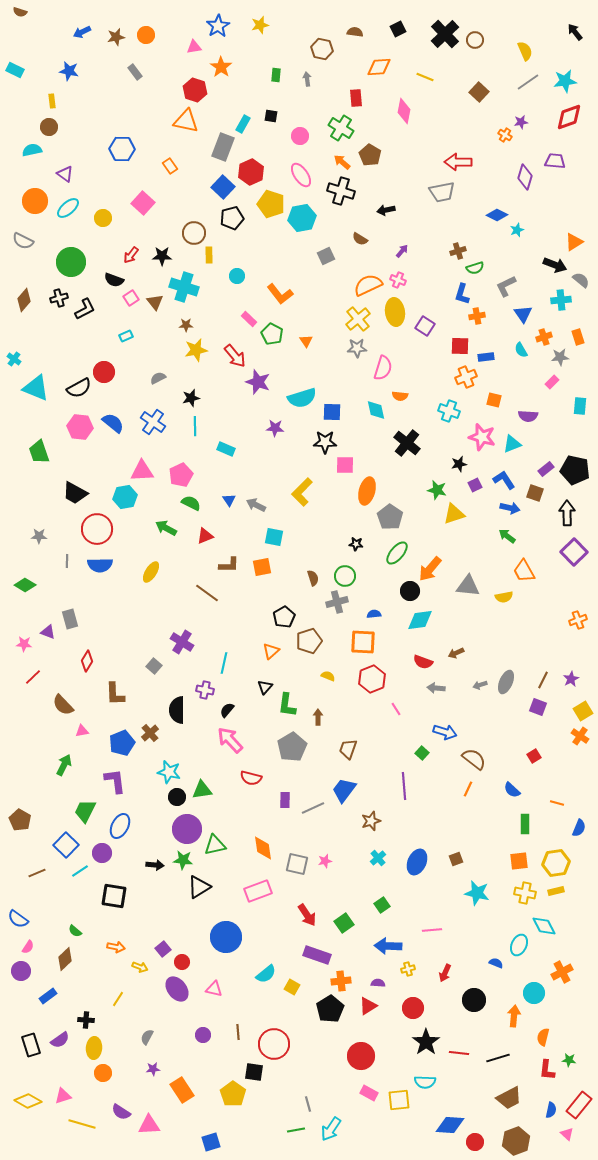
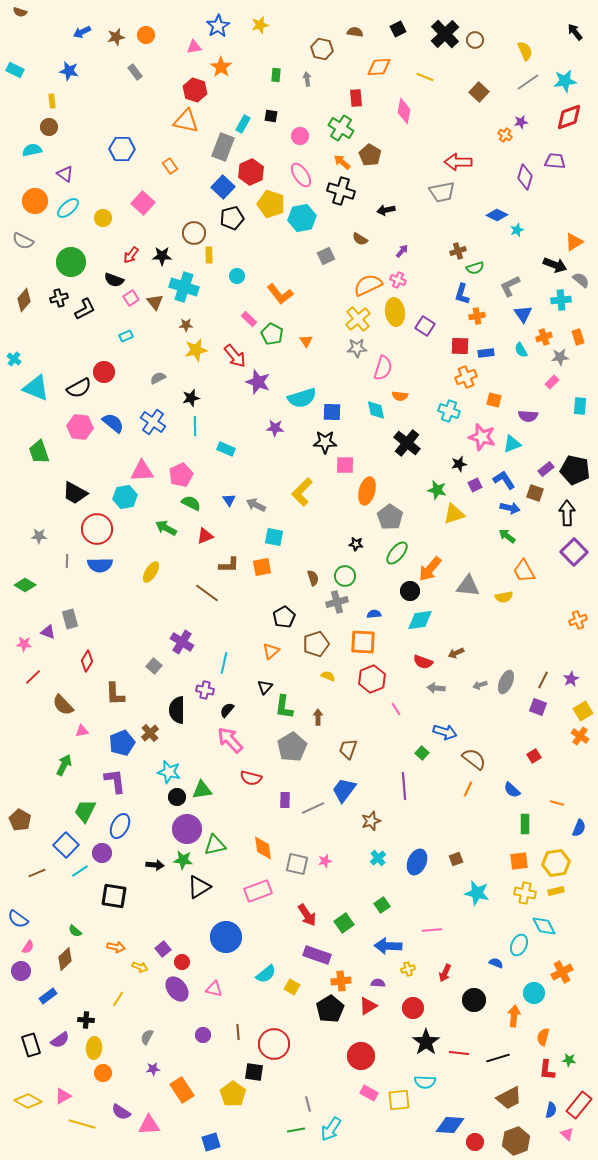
gray L-shape at (506, 286): moved 4 px right
blue rectangle at (486, 357): moved 4 px up
brown pentagon at (309, 641): moved 7 px right, 3 px down
green L-shape at (287, 705): moved 3 px left, 2 px down
pink triangle at (63, 1096): rotated 12 degrees counterclockwise
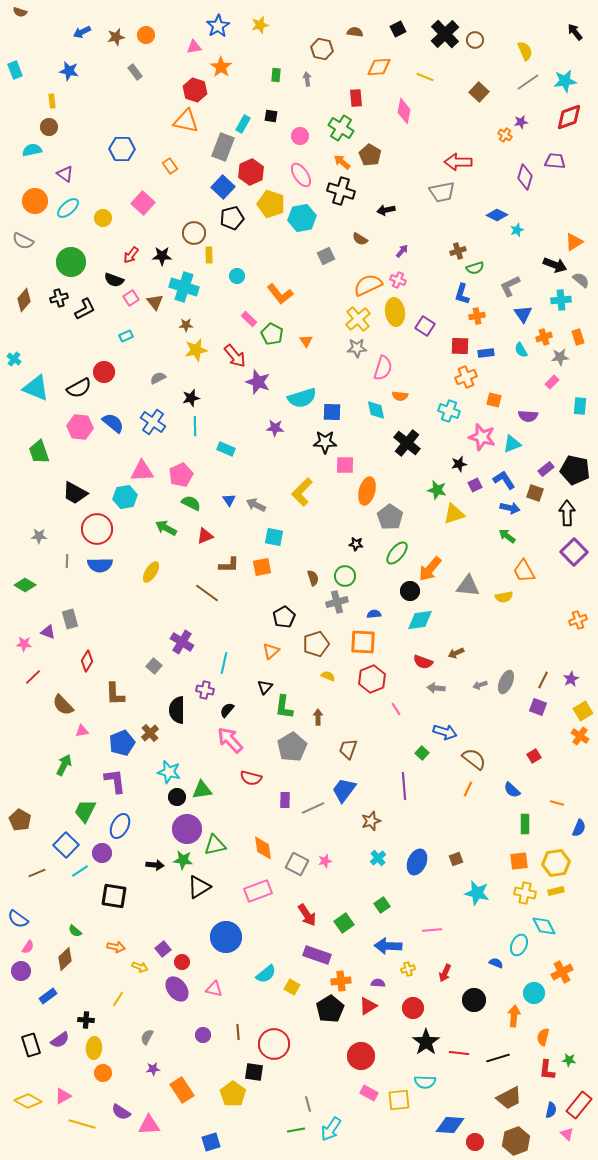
cyan rectangle at (15, 70): rotated 42 degrees clockwise
gray square at (297, 864): rotated 15 degrees clockwise
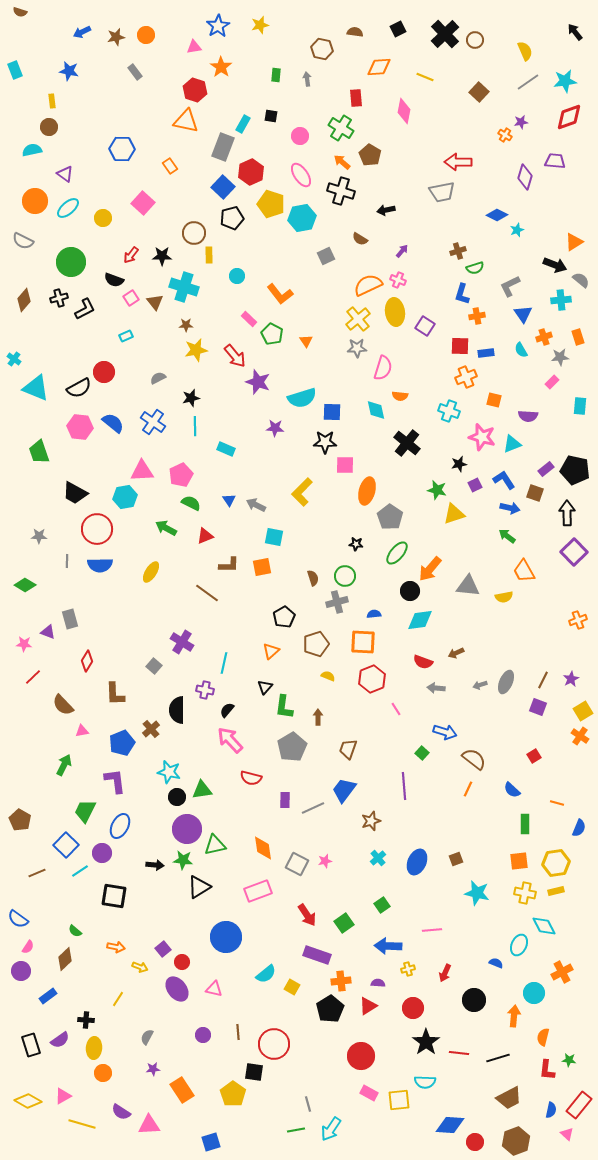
brown cross at (150, 733): moved 1 px right, 4 px up
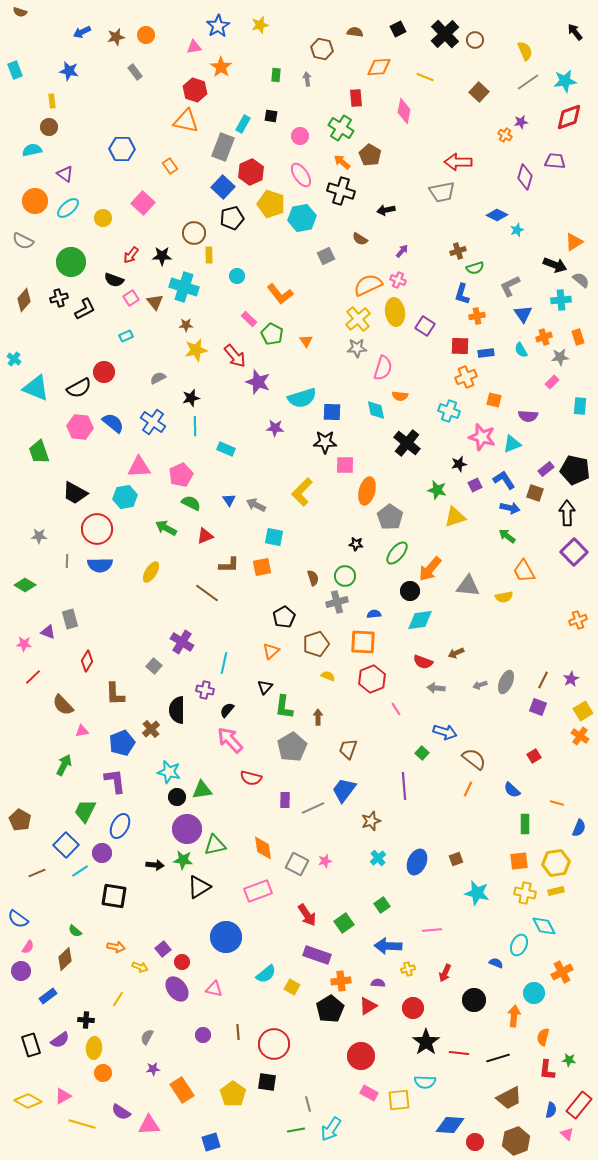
pink triangle at (142, 471): moved 3 px left, 4 px up
yellow triangle at (454, 514): moved 1 px right, 3 px down
black square at (254, 1072): moved 13 px right, 10 px down
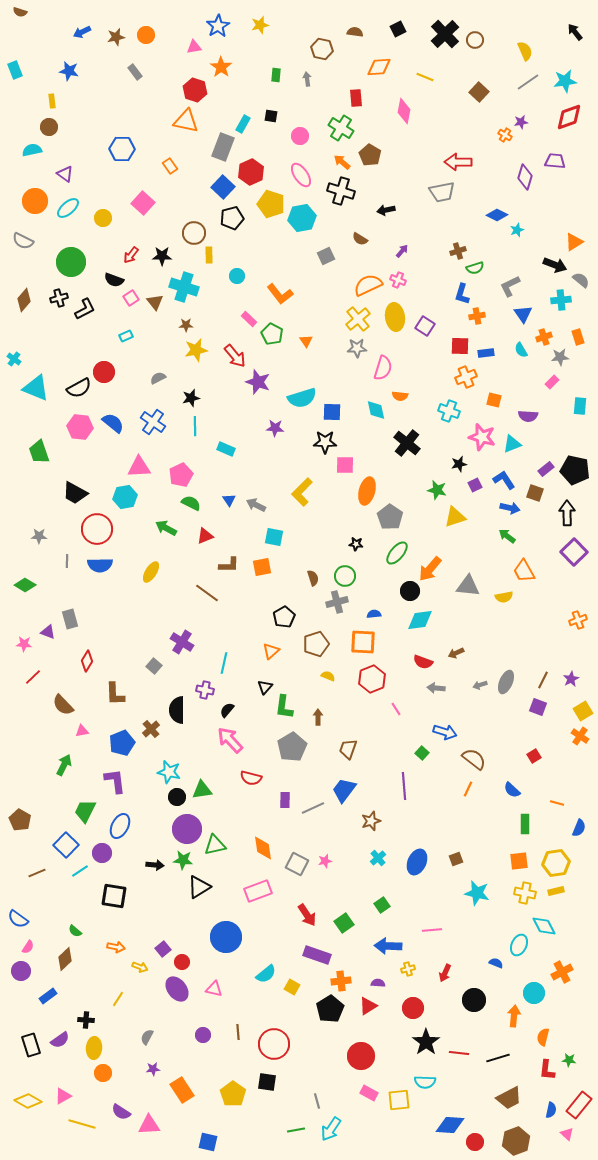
yellow ellipse at (395, 312): moved 5 px down
gray line at (308, 1104): moved 9 px right, 3 px up
blue square at (211, 1142): moved 3 px left; rotated 30 degrees clockwise
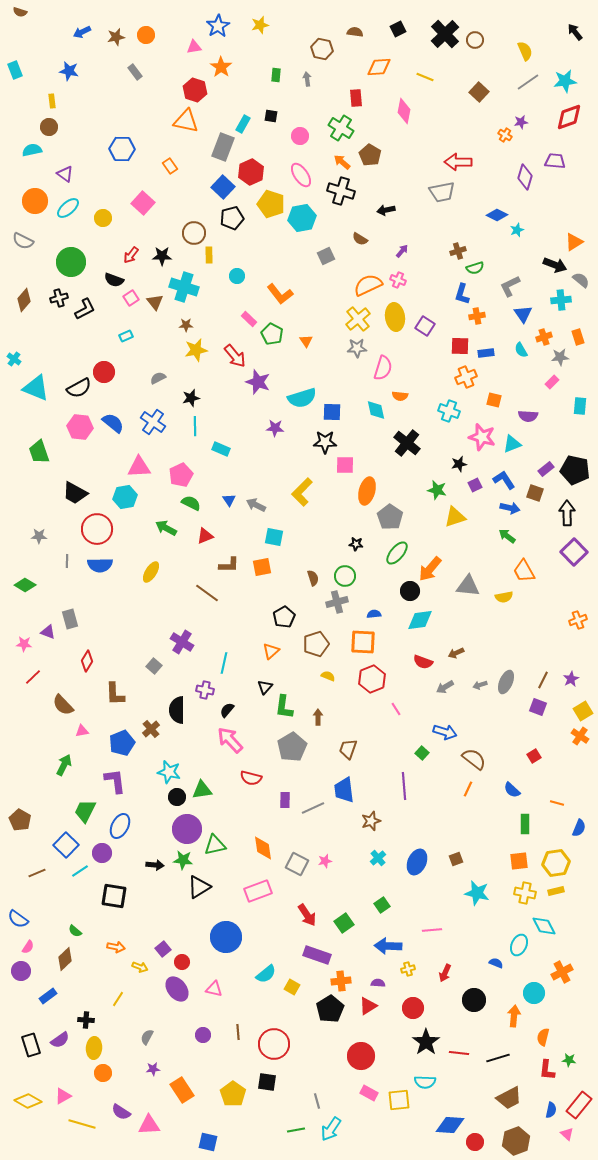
cyan rectangle at (226, 449): moved 5 px left
gray arrow at (436, 688): moved 9 px right, 1 px up; rotated 36 degrees counterclockwise
blue trapezoid at (344, 790): rotated 44 degrees counterclockwise
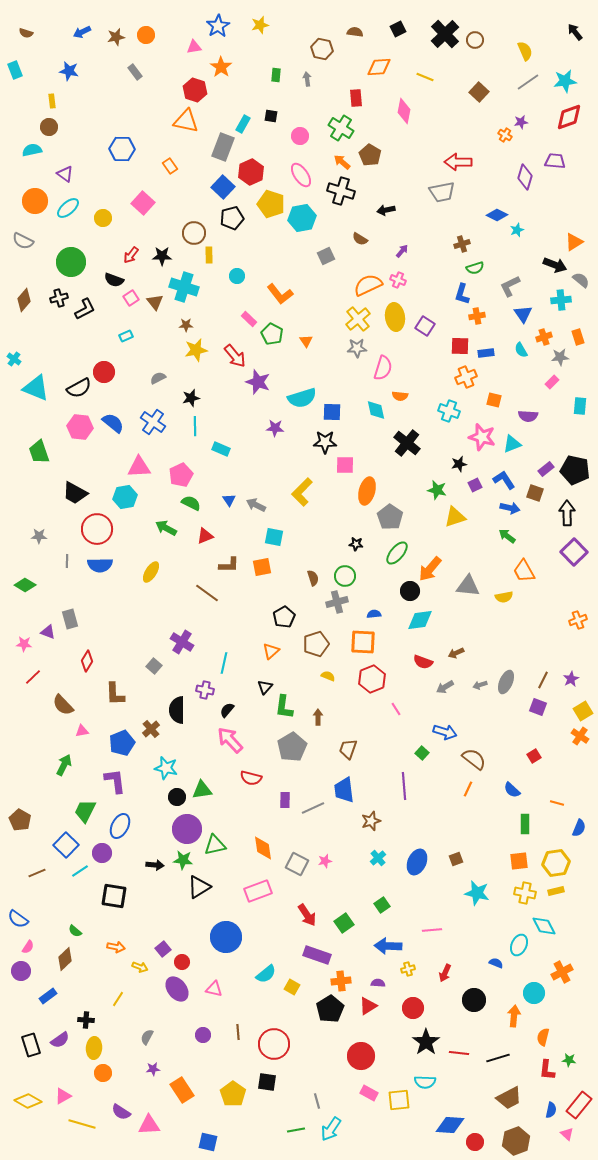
brown semicircle at (20, 12): moved 6 px right, 21 px down
brown cross at (458, 251): moved 4 px right, 7 px up
cyan star at (169, 772): moved 3 px left, 4 px up
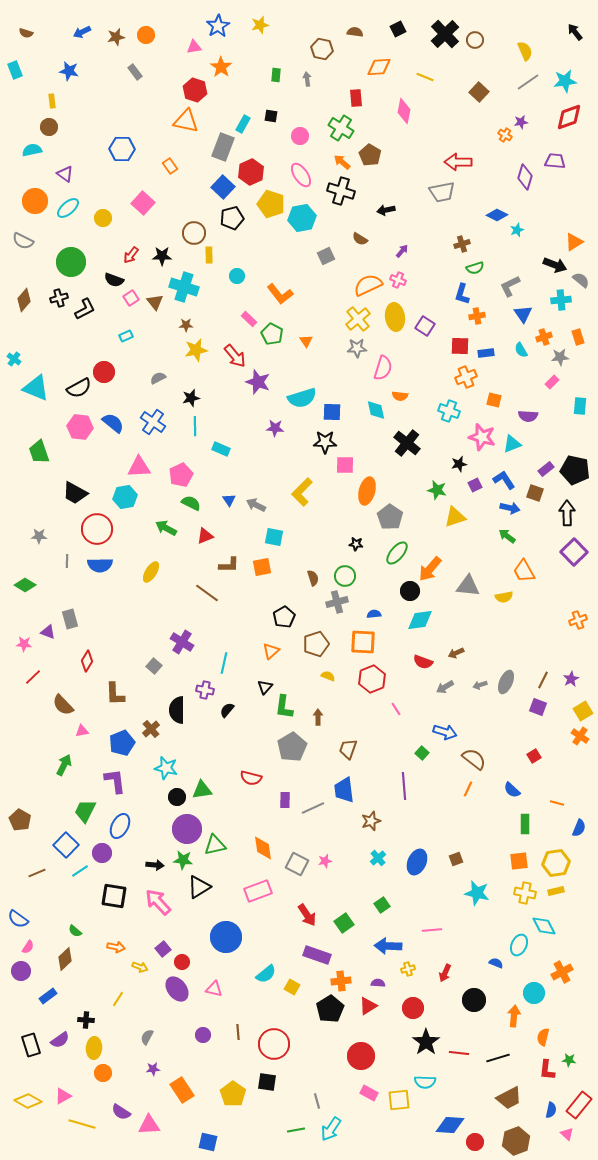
pink arrow at (230, 740): moved 72 px left, 162 px down
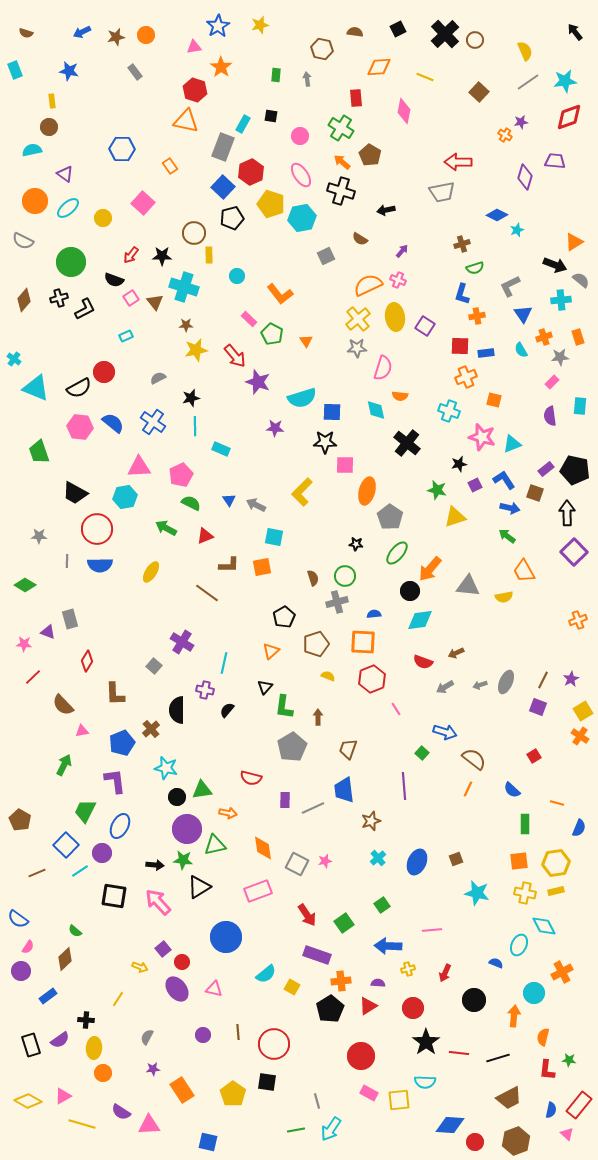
purple semicircle at (528, 416): moved 22 px right; rotated 78 degrees clockwise
orange arrow at (116, 947): moved 112 px right, 134 px up
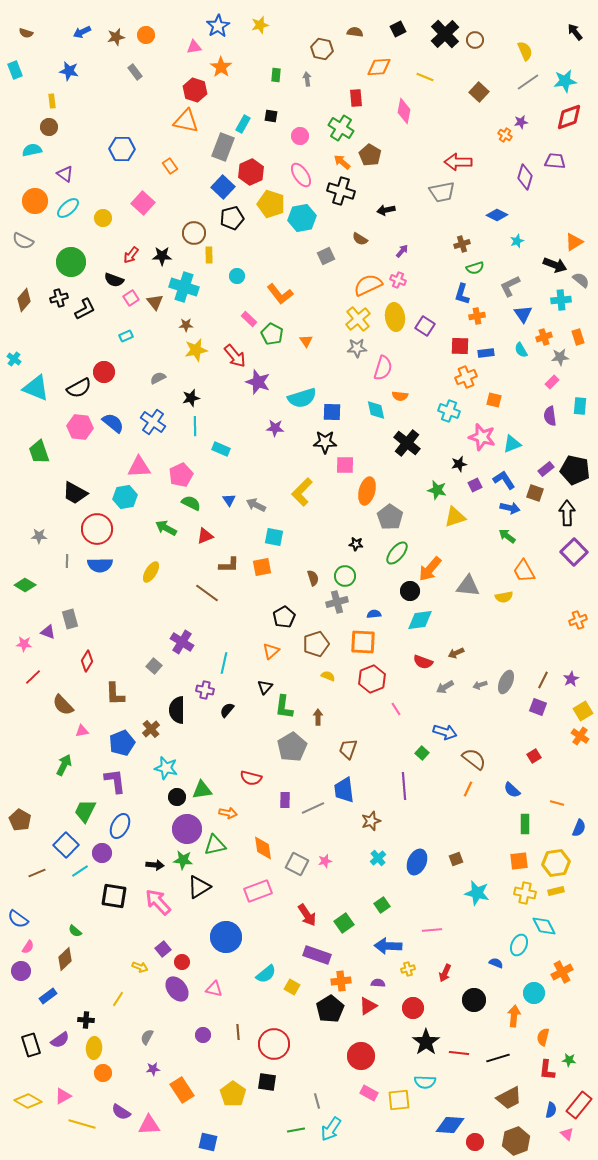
cyan star at (517, 230): moved 11 px down
